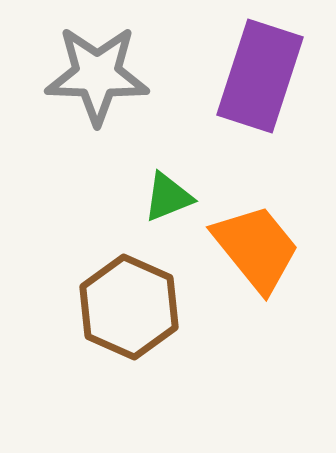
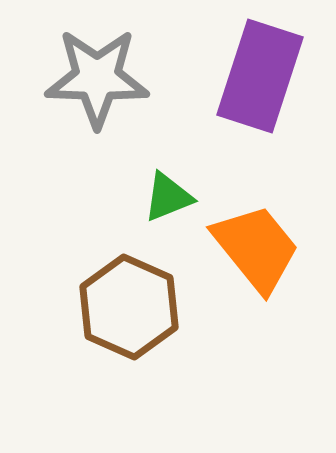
gray star: moved 3 px down
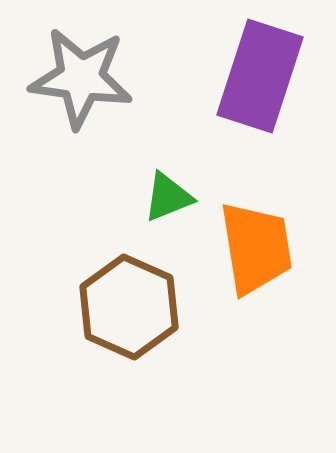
gray star: moved 16 px left; rotated 6 degrees clockwise
orange trapezoid: rotated 30 degrees clockwise
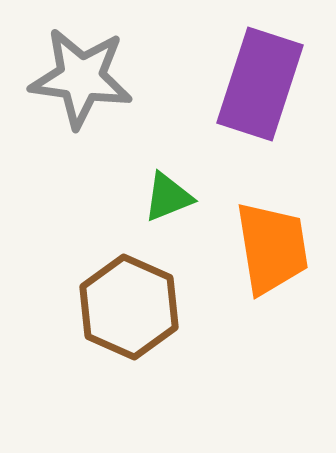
purple rectangle: moved 8 px down
orange trapezoid: moved 16 px right
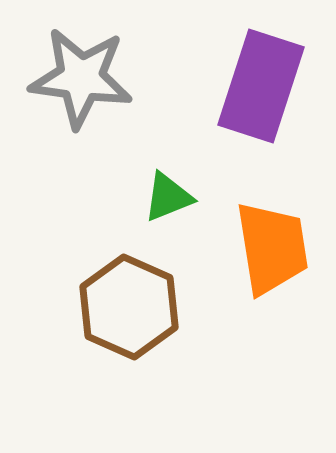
purple rectangle: moved 1 px right, 2 px down
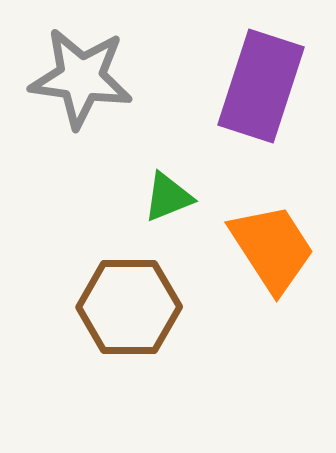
orange trapezoid: rotated 24 degrees counterclockwise
brown hexagon: rotated 24 degrees counterclockwise
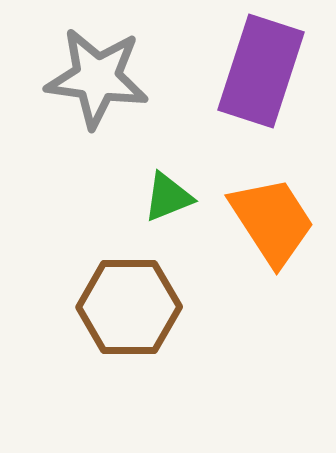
gray star: moved 16 px right
purple rectangle: moved 15 px up
orange trapezoid: moved 27 px up
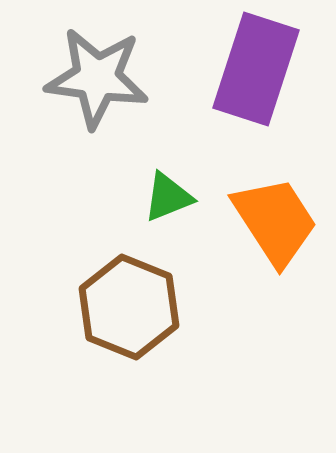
purple rectangle: moved 5 px left, 2 px up
orange trapezoid: moved 3 px right
brown hexagon: rotated 22 degrees clockwise
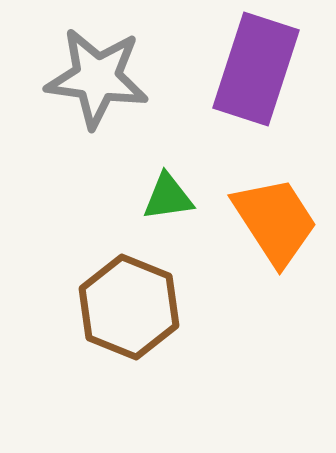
green triangle: rotated 14 degrees clockwise
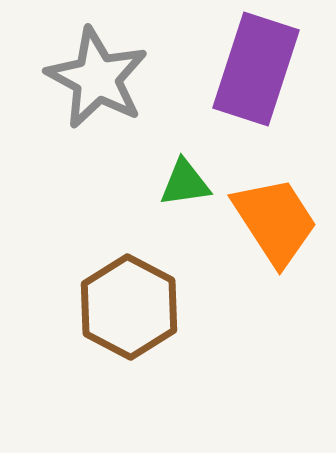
gray star: rotated 20 degrees clockwise
green triangle: moved 17 px right, 14 px up
brown hexagon: rotated 6 degrees clockwise
